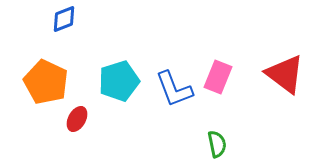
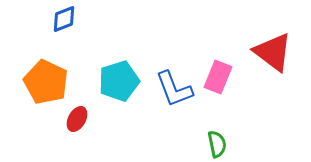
red triangle: moved 12 px left, 22 px up
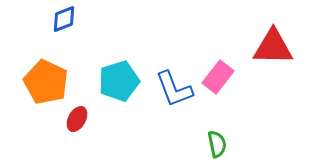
red triangle: moved 5 px up; rotated 36 degrees counterclockwise
pink rectangle: rotated 16 degrees clockwise
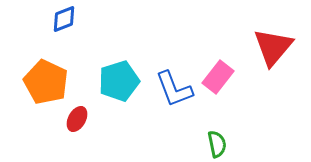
red triangle: rotated 51 degrees counterclockwise
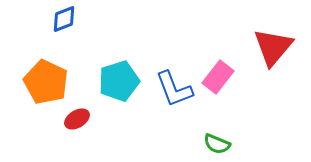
red ellipse: rotated 30 degrees clockwise
green semicircle: rotated 124 degrees clockwise
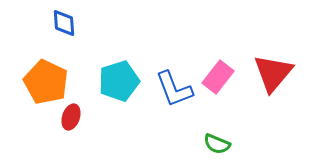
blue diamond: moved 4 px down; rotated 72 degrees counterclockwise
red triangle: moved 26 px down
red ellipse: moved 6 px left, 2 px up; rotated 40 degrees counterclockwise
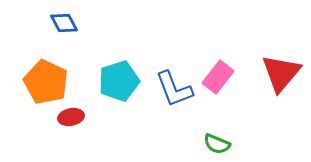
blue diamond: rotated 24 degrees counterclockwise
red triangle: moved 8 px right
red ellipse: rotated 60 degrees clockwise
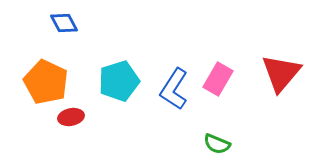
pink rectangle: moved 2 px down; rotated 8 degrees counterclockwise
blue L-shape: rotated 54 degrees clockwise
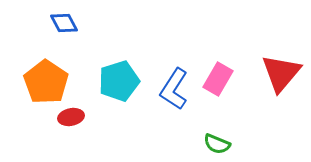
orange pentagon: rotated 9 degrees clockwise
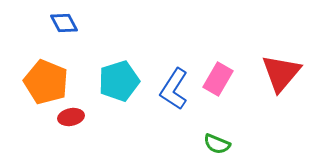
orange pentagon: rotated 12 degrees counterclockwise
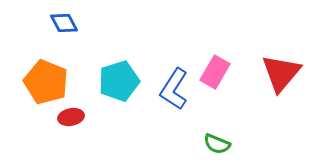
pink rectangle: moved 3 px left, 7 px up
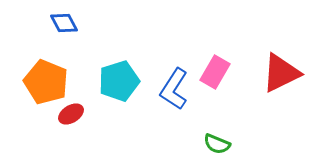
red triangle: rotated 24 degrees clockwise
red ellipse: moved 3 px up; rotated 20 degrees counterclockwise
